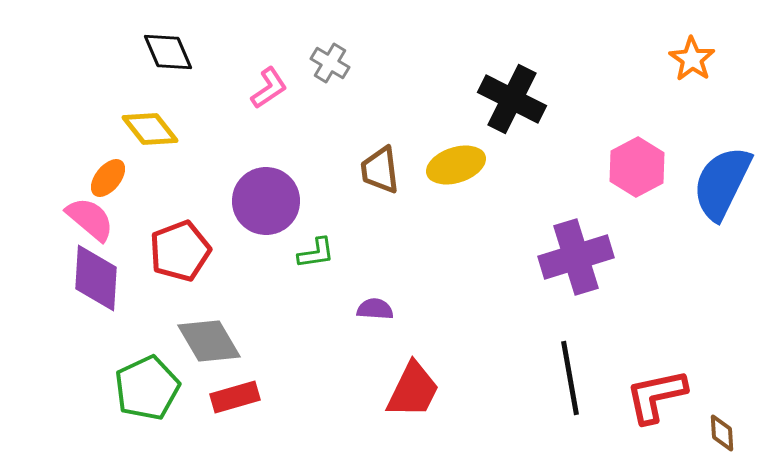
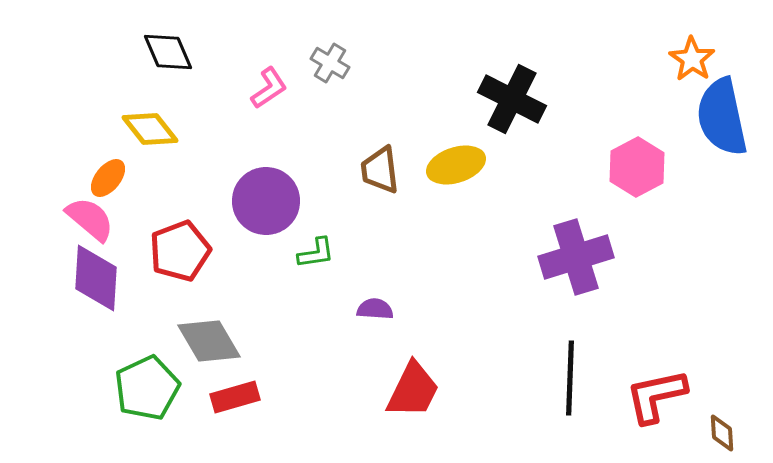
blue semicircle: moved 66 px up; rotated 38 degrees counterclockwise
black line: rotated 12 degrees clockwise
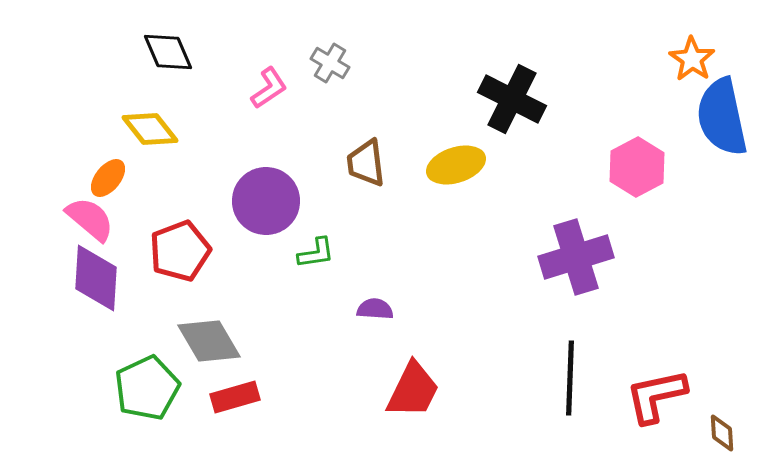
brown trapezoid: moved 14 px left, 7 px up
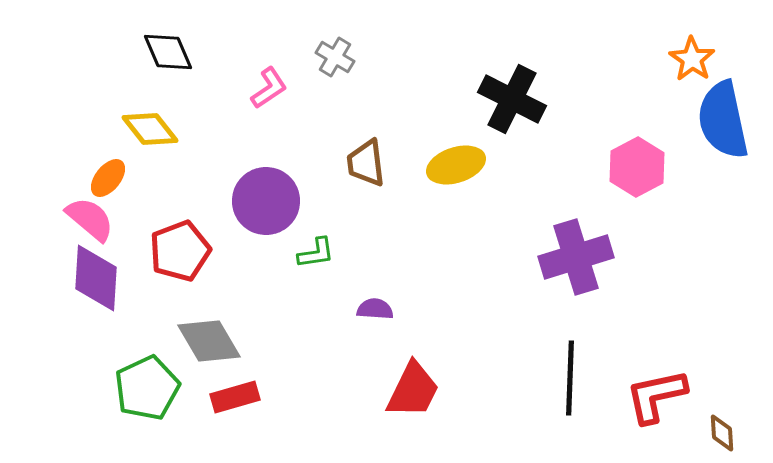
gray cross: moved 5 px right, 6 px up
blue semicircle: moved 1 px right, 3 px down
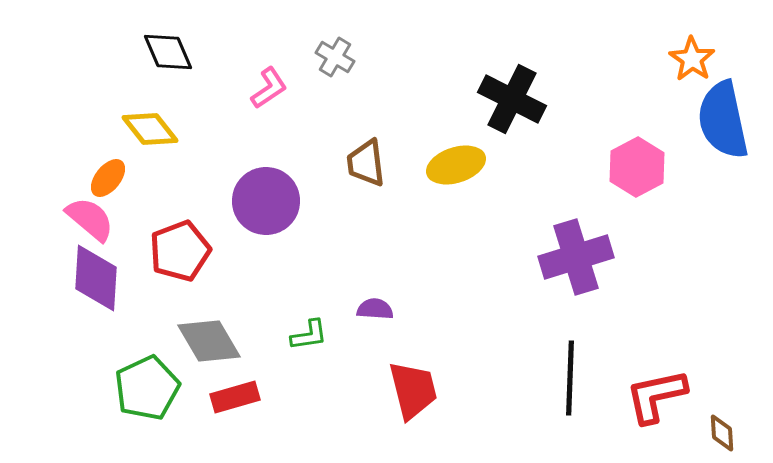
green L-shape: moved 7 px left, 82 px down
red trapezoid: rotated 40 degrees counterclockwise
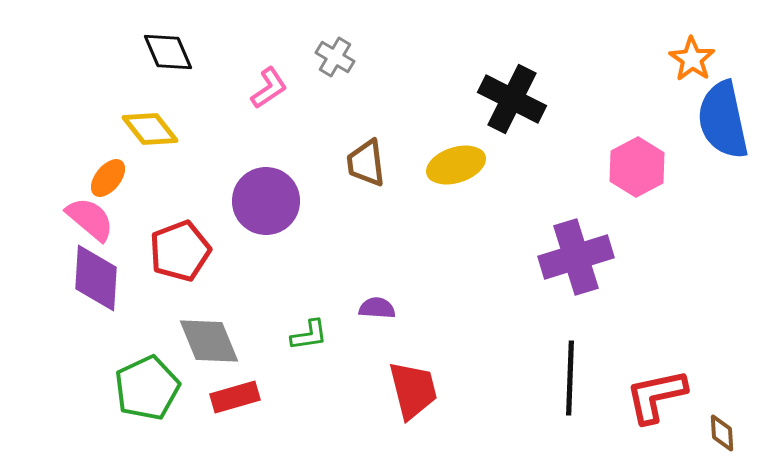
purple semicircle: moved 2 px right, 1 px up
gray diamond: rotated 8 degrees clockwise
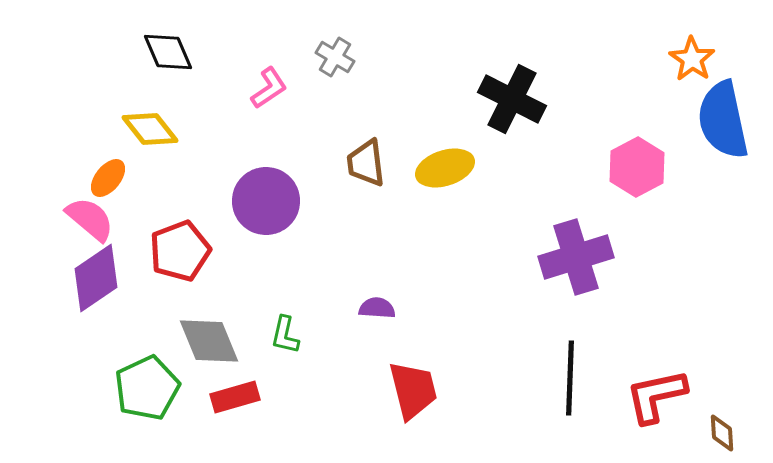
yellow ellipse: moved 11 px left, 3 px down
purple diamond: rotated 52 degrees clockwise
green L-shape: moved 24 px left; rotated 111 degrees clockwise
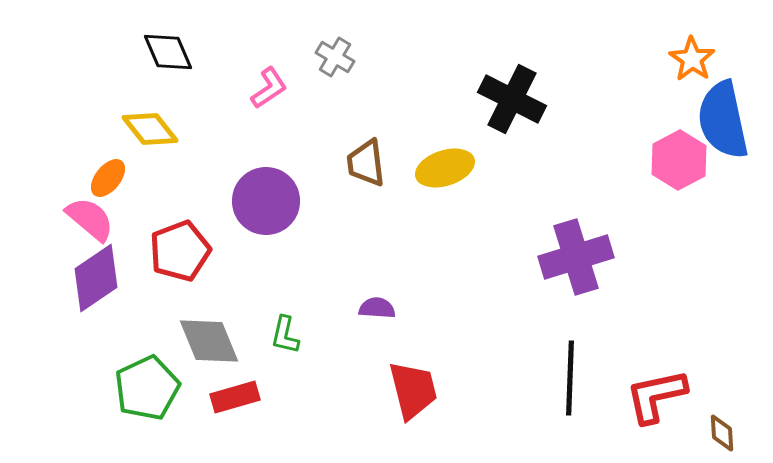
pink hexagon: moved 42 px right, 7 px up
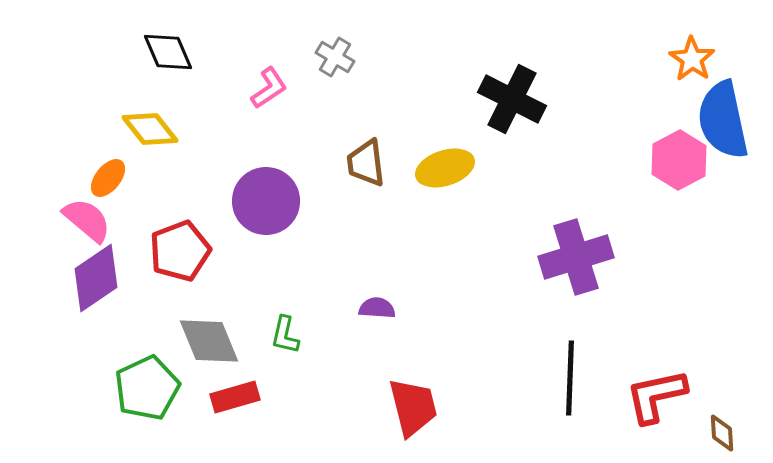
pink semicircle: moved 3 px left, 1 px down
red trapezoid: moved 17 px down
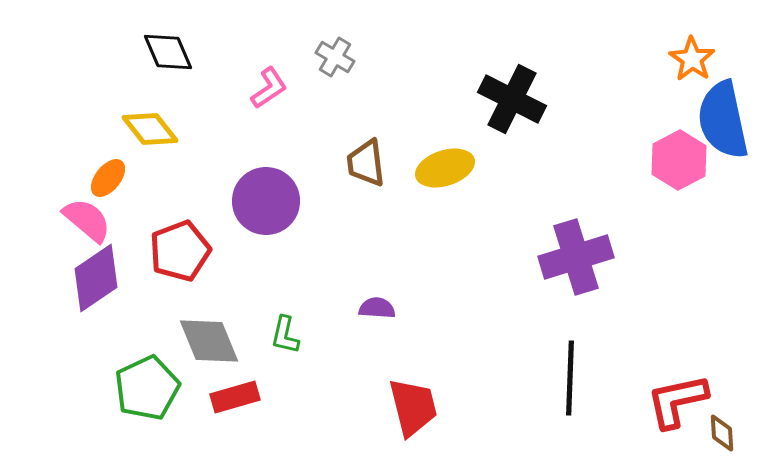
red L-shape: moved 21 px right, 5 px down
